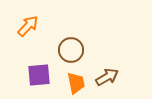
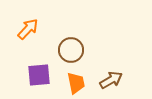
orange arrow: moved 3 px down
brown arrow: moved 4 px right, 3 px down
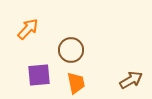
brown arrow: moved 20 px right
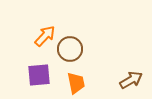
orange arrow: moved 17 px right, 7 px down
brown circle: moved 1 px left, 1 px up
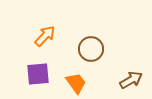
brown circle: moved 21 px right
purple square: moved 1 px left, 1 px up
orange trapezoid: rotated 25 degrees counterclockwise
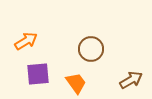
orange arrow: moved 19 px left, 5 px down; rotated 15 degrees clockwise
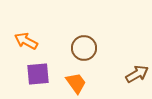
orange arrow: rotated 120 degrees counterclockwise
brown circle: moved 7 px left, 1 px up
brown arrow: moved 6 px right, 6 px up
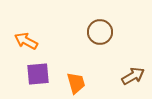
brown circle: moved 16 px right, 16 px up
brown arrow: moved 4 px left, 2 px down
orange trapezoid: rotated 20 degrees clockwise
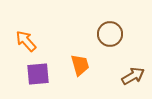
brown circle: moved 10 px right, 2 px down
orange arrow: rotated 20 degrees clockwise
orange trapezoid: moved 4 px right, 18 px up
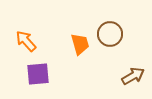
orange trapezoid: moved 21 px up
